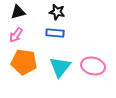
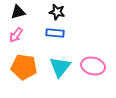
orange pentagon: moved 5 px down
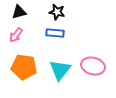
black triangle: moved 1 px right
cyan triangle: moved 3 px down
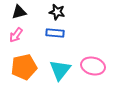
orange pentagon: rotated 20 degrees counterclockwise
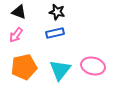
black triangle: rotated 35 degrees clockwise
blue rectangle: rotated 18 degrees counterclockwise
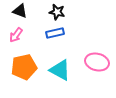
black triangle: moved 1 px right, 1 px up
pink ellipse: moved 4 px right, 4 px up
cyan triangle: rotated 40 degrees counterclockwise
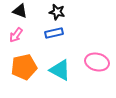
blue rectangle: moved 1 px left
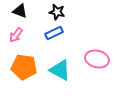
blue rectangle: rotated 12 degrees counterclockwise
pink ellipse: moved 3 px up
orange pentagon: rotated 20 degrees clockwise
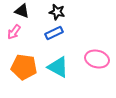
black triangle: moved 2 px right
pink arrow: moved 2 px left, 3 px up
cyan triangle: moved 2 px left, 3 px up
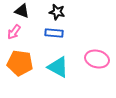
blue rectangle: rotated 30 degrees clockwise
orange pentagon: moved 4 px left, 4 px up
